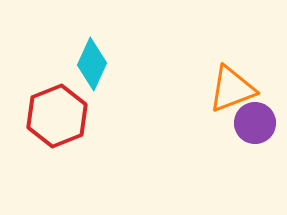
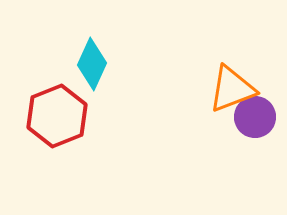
purple circle: moved 6 px up
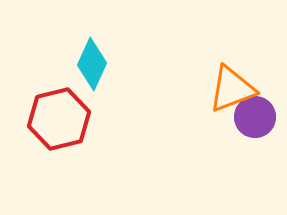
red hexagon: moved 2 px right, 3 px down; rotated 8 degrees clockwise
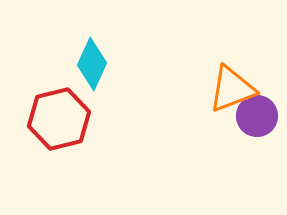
purple circle: moved 2 px right, 1 px up
